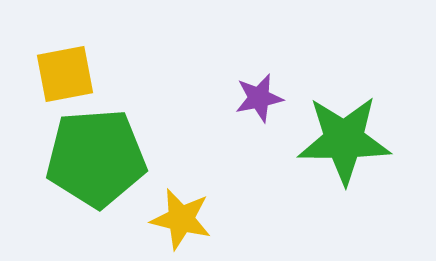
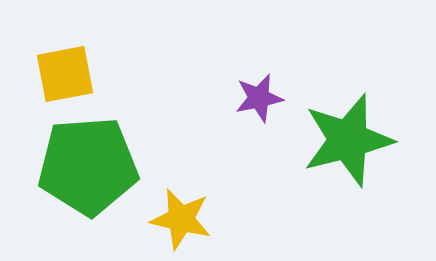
green star: moved 4 px right; rotated 14 degrees counterclockwise
green pentagon: moved 8 px left, 8 px down
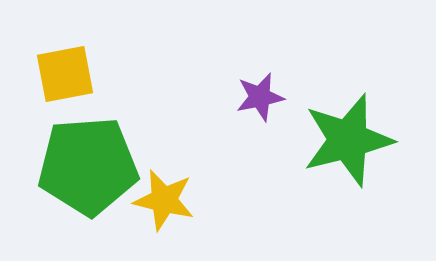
purple star: moved 1 px right, 1 px up
yellow star: moved 17 px left, 19 px up
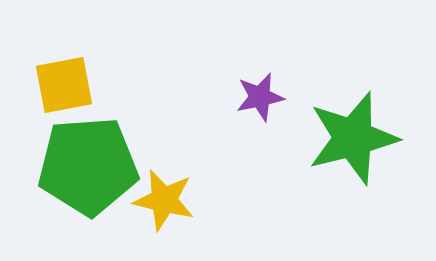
yellow square: moved 1 px left, 11 px down
green star: moved 5 px right, 2 px up
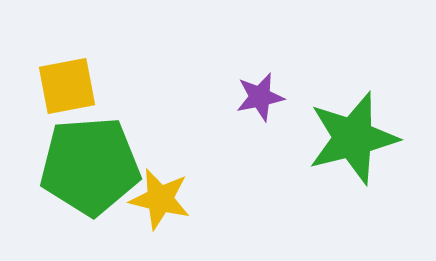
yellow square: moved 3 px right, 1 px down
green pentagon: moved 2 px right
yellow star: moved 4 px left, 1 px up
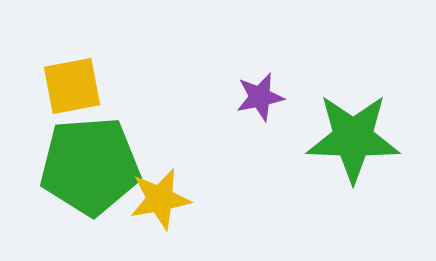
yellow square: moved 5 px right
green star: rotated 16 degrees clockwise
yellow star: rotated 24 degrees counterclockwise
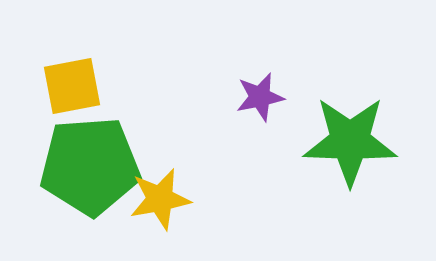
green star: moved 3 px left, 3 px down
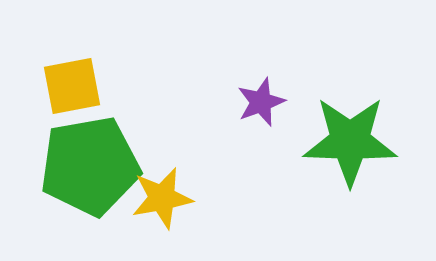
purple star: moved 1 px right, 5 px down; rotated 9 degrees counterclockwise
green pentagon: rotated 6 degrees counterclockwise
yellow star: moved 2 px right, 1 px up
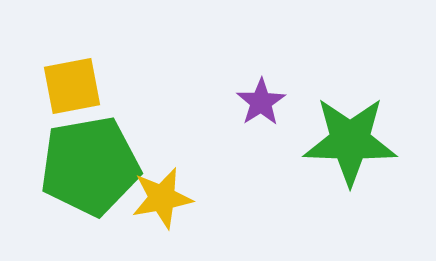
purple star: rotated 12 degrees counterclockwise
